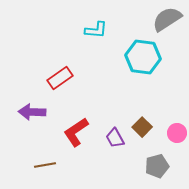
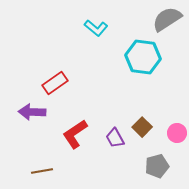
cyan L-shape: moved 2 px up; rotated 35 degrees clockwise
red rectangle: moved 5 px left, 5 px down
red L-shape: moved 1 px left, 2 px down
brown line: moved 3 px left, 6 px down
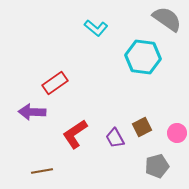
gray semicircle: rotated 68 degrees clockwise
brown square: rotated 18 degrees clockwise
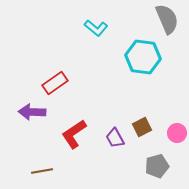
gray semicircle: rotated 32 degrees clockwise
red L-shape: moved 1 px left
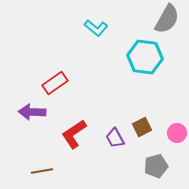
gray semicircle: rotated 52 degrees clockwise
cyan hexagon: moved 2 px right
gray pentagon: moved 1 px left
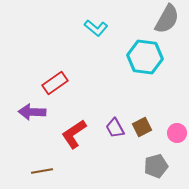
purple trapezoid: moved 10 px up
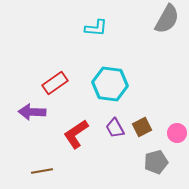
cyan L-shape: rotated 35 degrees counterclockwise
cyan hexagon: moved 35 px left, 27 px down
red L-shape: moved 2 px right
gray pentagon: moved 4 px up
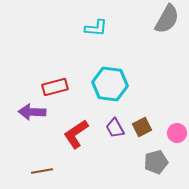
red rectangle: moved 4 px down; rotated 20 degrees clockwise
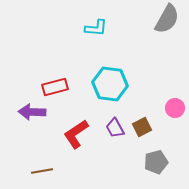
pink circle: moved 2 px left, 25 px up
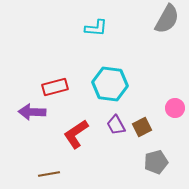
purple trapezoid: moved 1 px right, 3 px up
brown line: moved 7 px right, 3 px down
